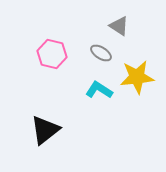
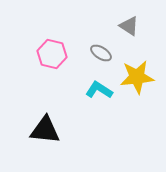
gray triangle: moved 10 px right
black triangle: rotated 44 degrees clockwise
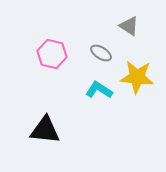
yellow star: rotated 12 degrees clockwise
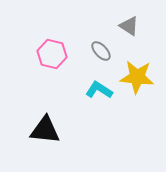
gray ellipse: moved 2 px up; rotated 15 degrees clockwise
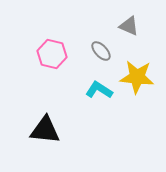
gray triangle: rotated 10 degrees counterclockwise
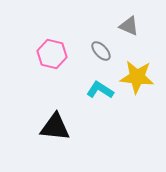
cyan L-shape: moved 1 px right
black triangle: moved 10 px right, 3 px up
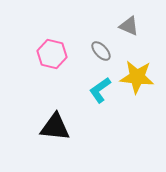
cyan L-shape: rotated 68 degrees counterclockwise
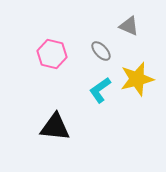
yellow star: moved 2 px down; rotated 20 degrees counterclockwise
